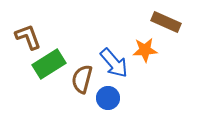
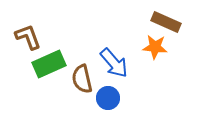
orange star: moved 10 px right, 3 px up; rotated 10 degrees clockwise
green rectangle: rotated 8 degrees clockwise
brown semicircle: rotated 28 degrees counterclockwise
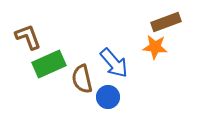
brown rectangle: rotated 44 degrees counterclockwise
blue circle: moved 1 px up
